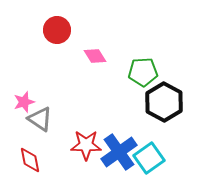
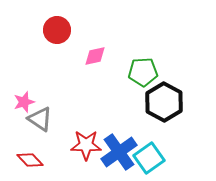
pink diamond: rotated 70 degrees counterclockwise
red diamond: rotated 32 degrees counterclockwise
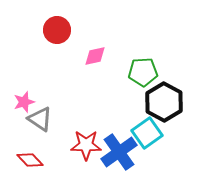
cyan square: moved 2 px left, 25 px up
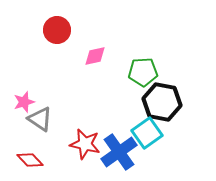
black hexagon: moved 2 px left; rotated 18 degrees counterclockwise
red star: moved 1 px left, 1 px up; rotated 12 degrees clockwise
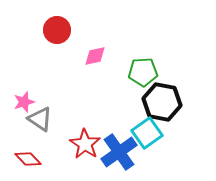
red star: rotated 20 degrees clockwise
red diamond: moved 2 px left, 1 px up
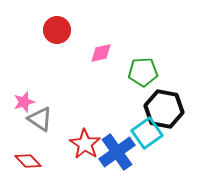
pink diamond: moved 6 px right, 3 px up
black hexagon: moved 2 px right, 7 px down
blue cross: moved 2 px left
red diamond: moved 2 px down
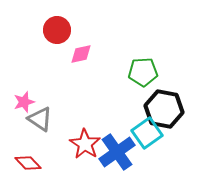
pink diamond: moved 20 px left, 1 px down
red diamond: moved 2 px down
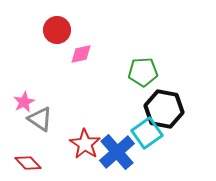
pink star: rotated 10 degrees counterclockwise
blue cross: rotated 6 degrees counterclockwise
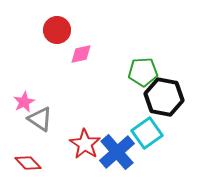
black hexagon: moved 12 px up
